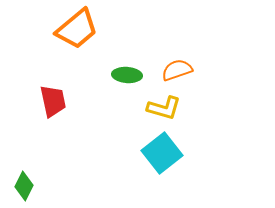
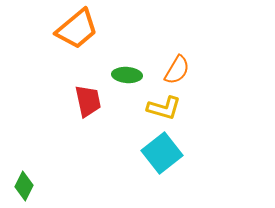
orange semicircle: rotated 140 degrees clockwise
red trapezoid: moved 35 px right
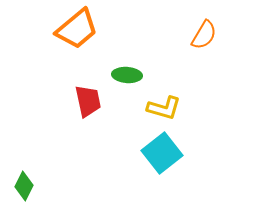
orange semicircle: moved 27 px right, 35 px up
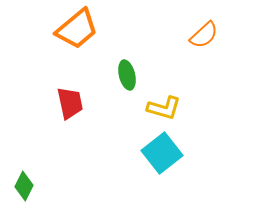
orange semicircle: rotated 16 degrees clockwise
green ellipse: rotated 72 degrees clockwise
red trapezoid: moved 18 px left, 2 px down
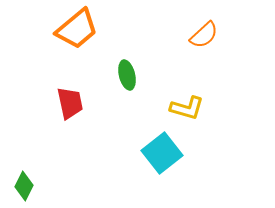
yellow L-shape: moved 23 px right
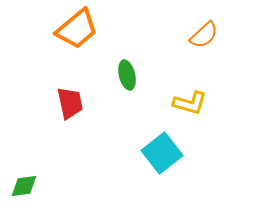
yellow L-shape: moved 3 px right, 5 px up
green diamond: rotated 56 degrees clockwise
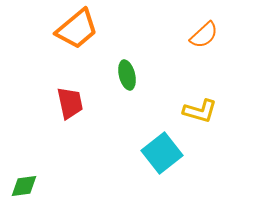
yellow L-shape: moved 10 px right, 8 px down
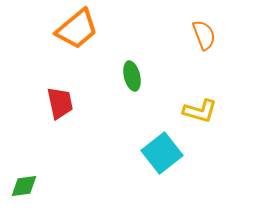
orange semicircle: rotated 68 degrees counterclockwise
green ellipse: moved 5 px right, 1 px down
red trapezoid: moved 10 px left
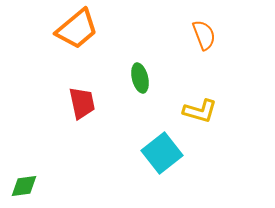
green ellipse: moved 8 px right, 2 px down
red trapezoid: moved 22 px right
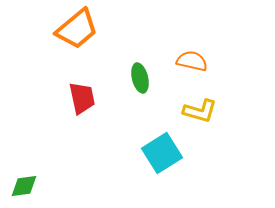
orange semicircle: moved 12 px left, 26 px down; rotated 56 degrees counterclockwise
red trapezoid: moved 5 px up
cyan square: rotated 6 degrees clockwise
